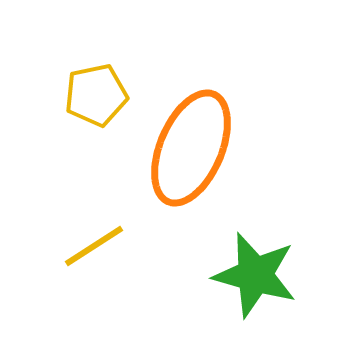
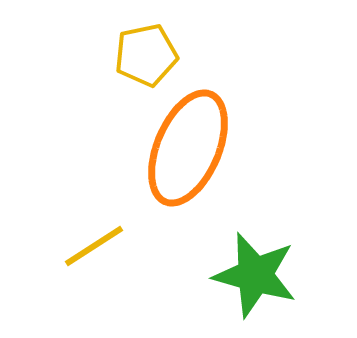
yellow pentagon: moved 50 px right, 40 px up
orange ellipse: moved 3 px left
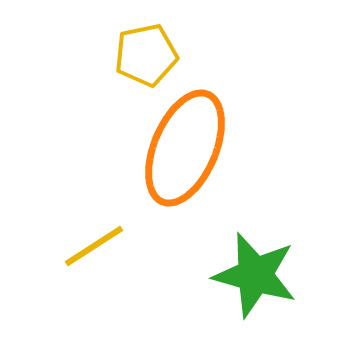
orange ellipse: moved 3 px left
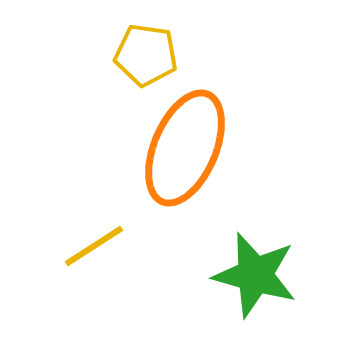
yellow pentagon: rotated 20 degrees clockwise
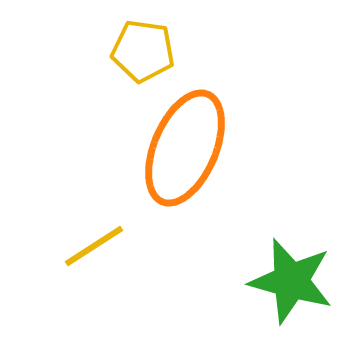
yellow pentagon: moved 3 px left, 4 px up
green star: moved 36 px right, 6 px down
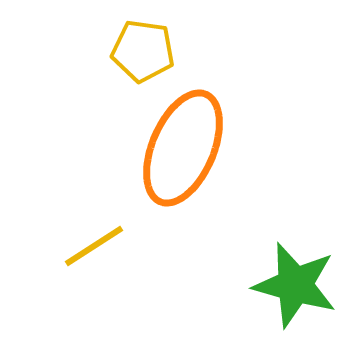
orange ellipse: moved 2 px left
green star: moved 4 px right, 4 px down
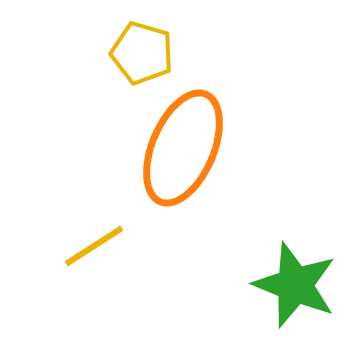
yellow pentagon: moved 1 px left, 2 px down; rotated 8 degrees clockwise
green star: rotated 6 degrees clockwise
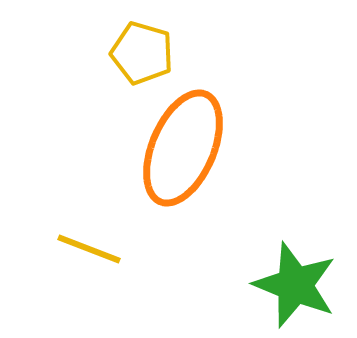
yellow line: moved 5 px left, 3 px down; rotated 54 degrees clockwise
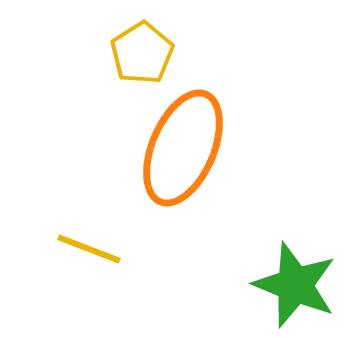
yellow pentagon: rotated 24 degrees clockwise
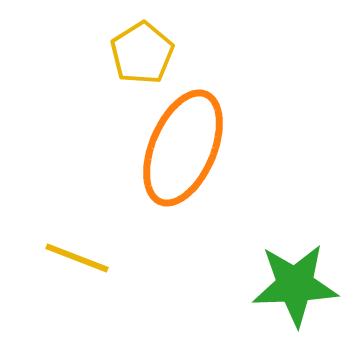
yellow line: moved 12 px left, 9 px down
green star: rotated 24 degrees counterclockwise
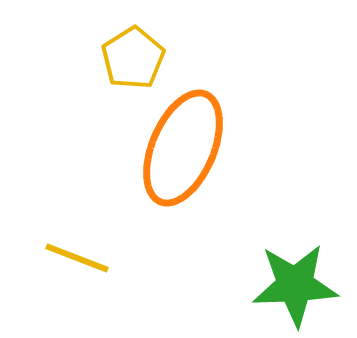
yellow pentagon: moved 9 px left, 5 px down
